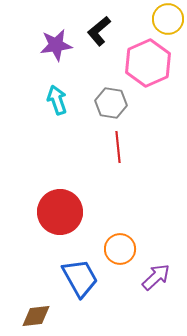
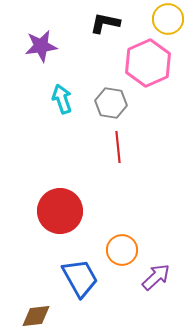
black L-shape: moved 6 px right, 8 px up; rotated 52 degrees clockwise
purple star: moved 15 px left, 1 px down
cyan arrow: moved 5 px right, 1 px up
red circle: moved 1 px up
orange circle: moved 2 px right, 1 px down
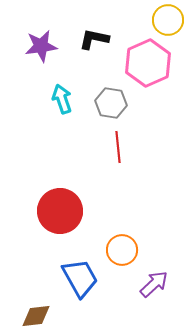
yellow circle: moved 1 px down
black L-shape: moved 11 px left, 16 px down
purple arrow: moved 2 px left, 7 px down
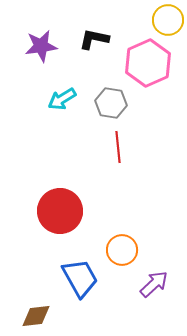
cyan arrow: rotated 104 degrees counterclockwise
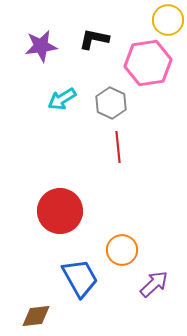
pink hexagon: rotated 15 degrees clockwise
gray hexagon: rotated 16 degrees clockwise
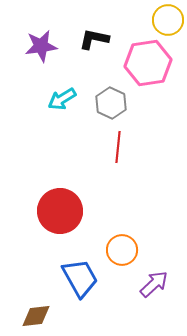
red line: rotated 12 degrees clockwise
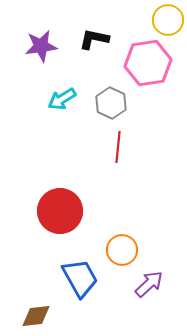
purple arrow: moved 5 px left
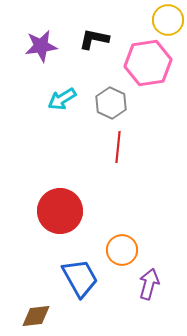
purple arrow: rotated 32 degrees counterclockwise
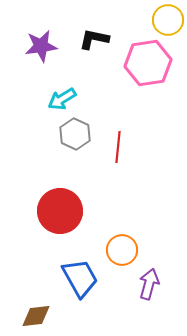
gray hexagon: moved 36 px left, 31 px down
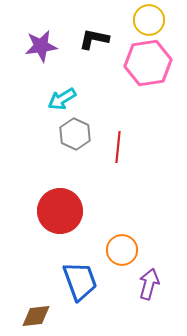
yellow circle: moved 19 px left
blue trapezoid: moved 3 px down; rotated 9 degrees clockwise
